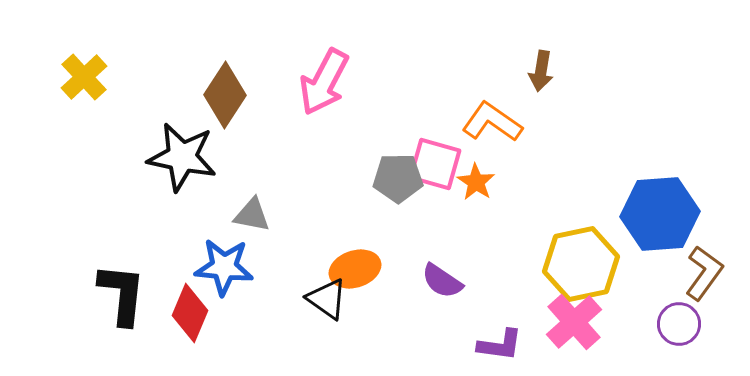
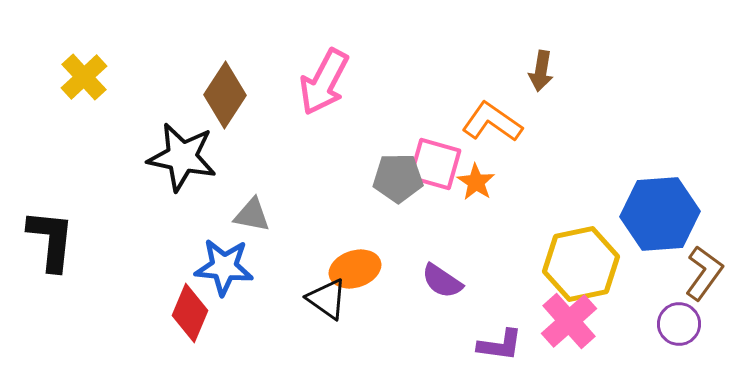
black L-shape: moved 71 px left, 54 px up
pink cross: moved 5 px left, 1 px up
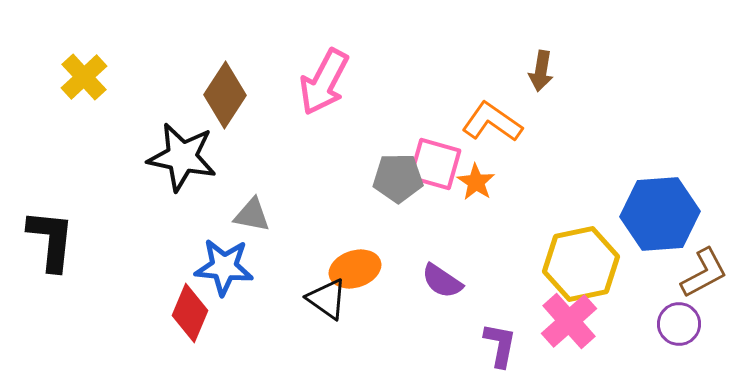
brown L-shape: rotated 26 degrees clockwise
purple L-shape: rotated 87 degrees counterclockwise
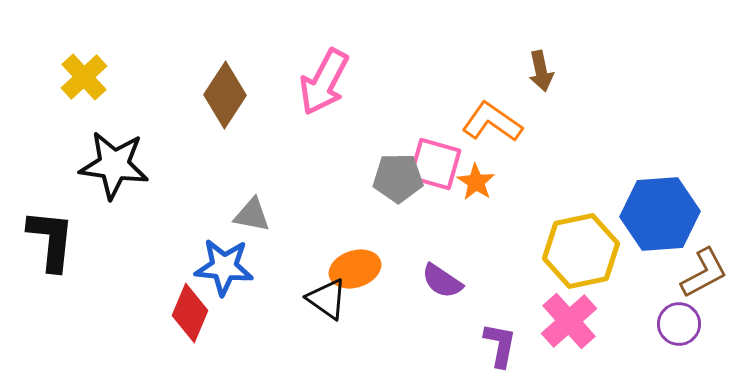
brown arrow: rotated 21 degrees counterclockwise
black star: moved 68 px left, 8 px down; rotated 4 degrees counterclockwise
yellow hexagon: moved 13 px up
